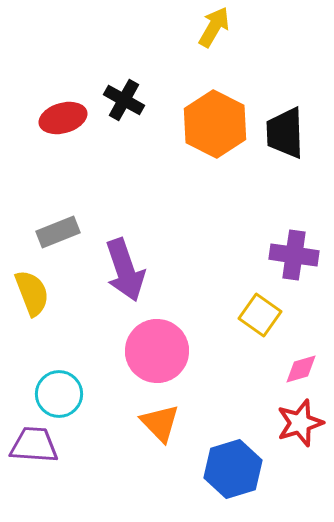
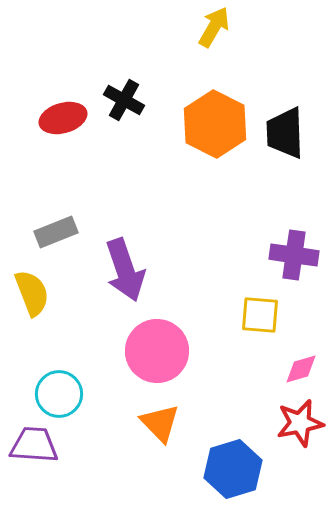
gray rectangle: moved 2 px left
yellow square: rotated 30 degrees counterclockwise
red star: rotated 6 degrees clockwise
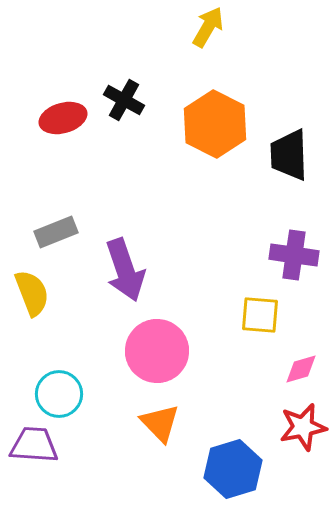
yellow arrow: moved 6 px left
black trapezoid: moved 4 px right, 22 px down
red star: moved 3 px right, 4 px down
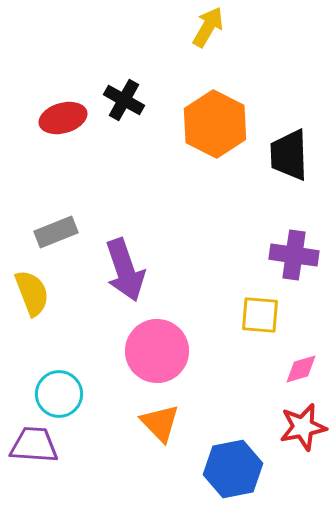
blue hexagon: rotated 6 degrees clockwise
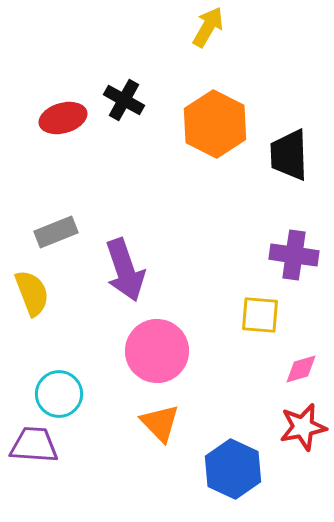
blue hexagon: rotated 24 degrees counterclockwise
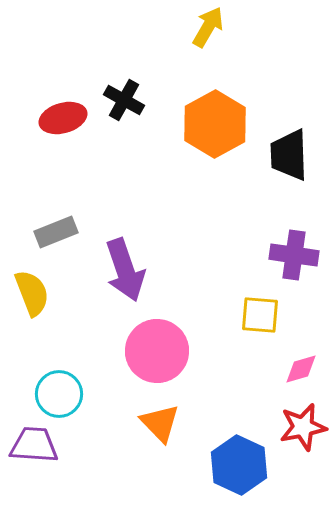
orange hexagon: rotated 4 degrees clockwise
blue hexagon: moved 6 px right, 4 px up
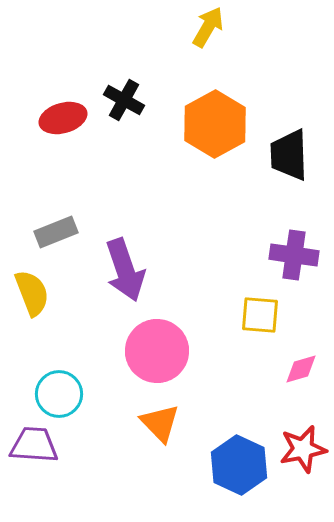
red star: moved 22 px down
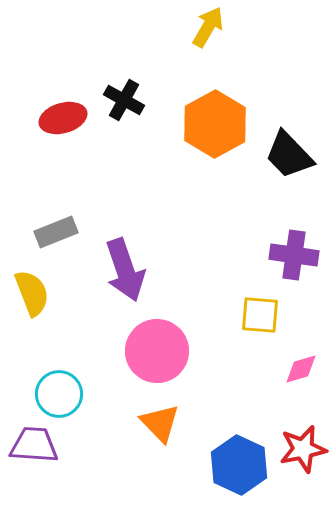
black trapezoid: rotated 42 degrees counterclockwise
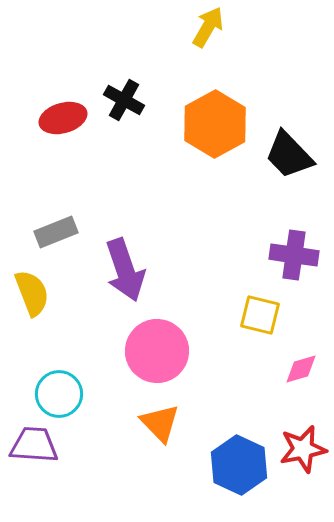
yellow square: rotated 9 degrees clockwise
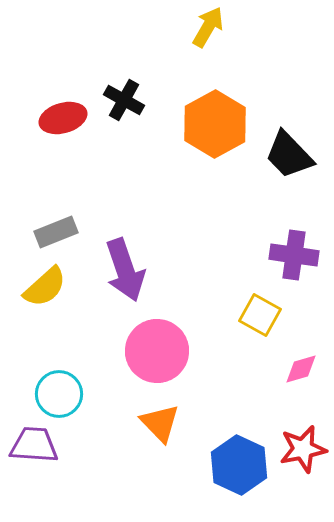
yellow semicircle: moved 13 px right, 6 px up; rotated 69 degrees clockwise
yellow square: rotated 15 degrees clockwise
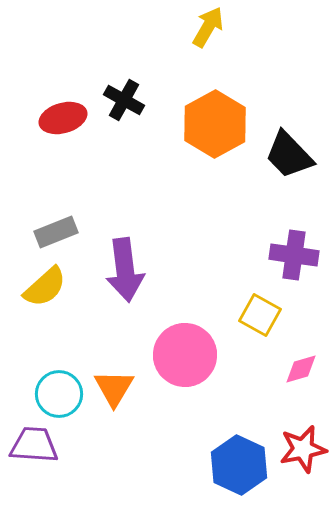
purple arrow: rotated 12 degrees clockwise
pink circle: moved 28 px right, 4 px down
orange triangle: moved 46 px left, 35 px up; rotated 15 degrees clockwise
